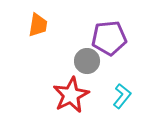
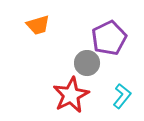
orange trapezoid: rotated 65 degrees clockwise
purple pentagon: rotated 20 degrees counterclockwise
gray circle: moved 2 px down
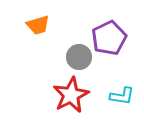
gray circle: moved 8 px left, 6 px up
cyan L-shape: rotated 60 degrees clockwise
